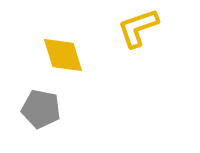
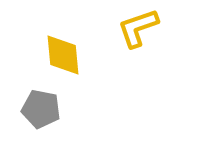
yellow diamond: rotated 12 degrees clockwise
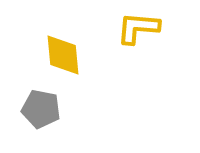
yellow L-shape: rotated 24 degrees clockwise
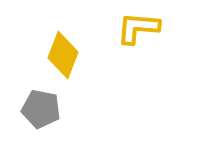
yellow diamond: rotated 27 degrees clockwise
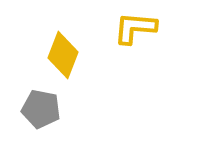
yellow L-shape: moved 3 px left
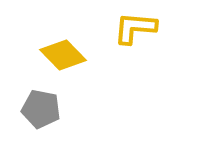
yellow diamond: rotated 66 degrees counterclockwise
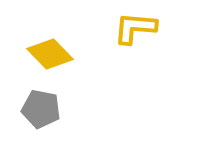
yellow diamond: moved 13 px left, 1 px up
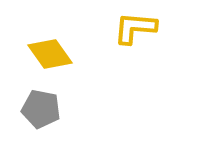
yellow diamond: rotated 9 degrees clockwise
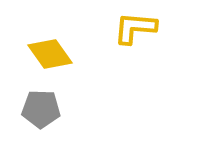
gray pentagon: rotated 9 degrees counterclockwise
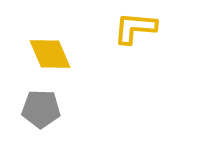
yellow diamond: rotated 12 degrees clockwise
